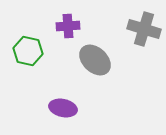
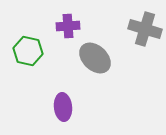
gray cross: moved 1 px right
gray ellipse: moved 2 px up
purple ellipse: moved 1 px up; rotated 72 degrees clockwise
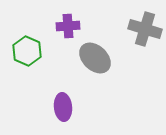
green hexagon: moved 1 px left; rotated 12 degrees clockwise
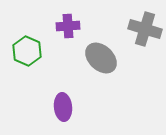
gray ellipse: moved 6 px right
